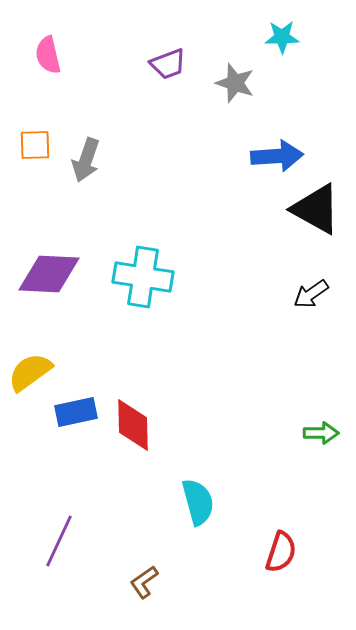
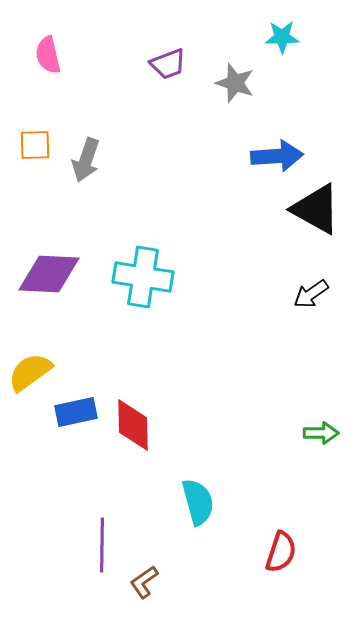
purple line: moved 43 px right, 4 px down; rotated 24 degrees counterclockwise
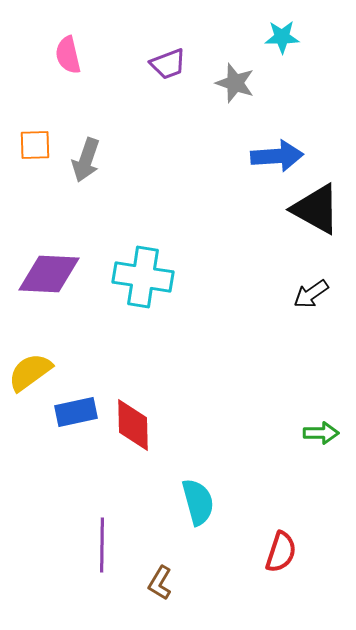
pink semicircle: moved 20 px right
brown L-shape: moved 16 px right, 1 px down; rotated 24 degrees counterclockwise
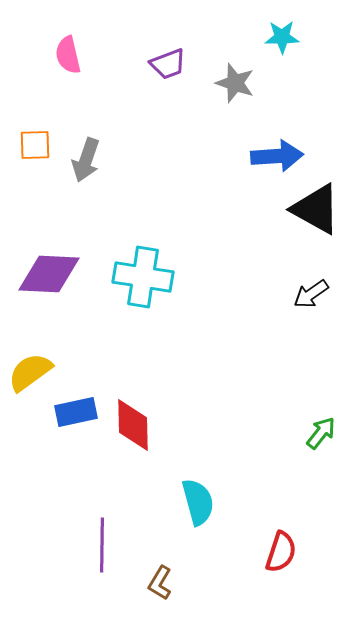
green arrow: rotated 52 degrees counterclockwise
